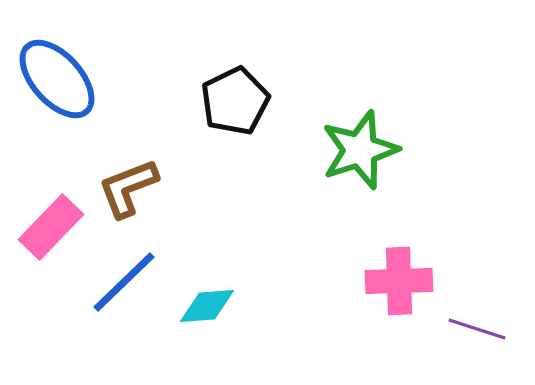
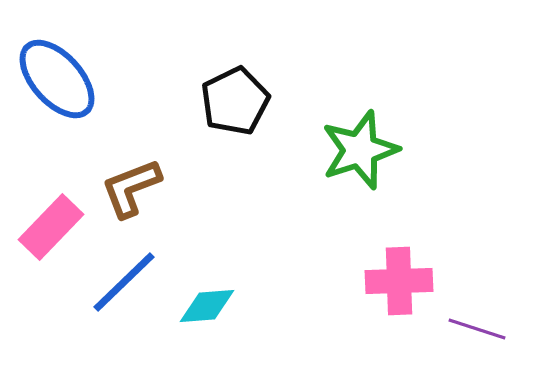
brown L-shape: moved 3 px right
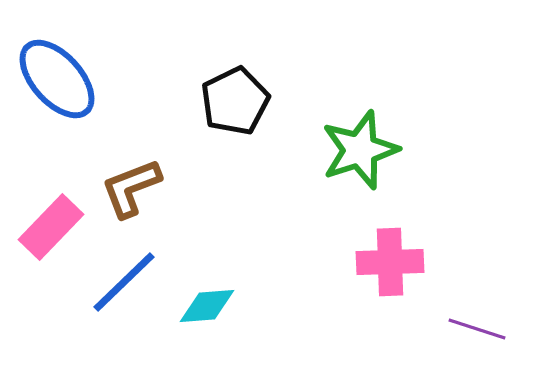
pink cross: moved 9 px left, 19 px up
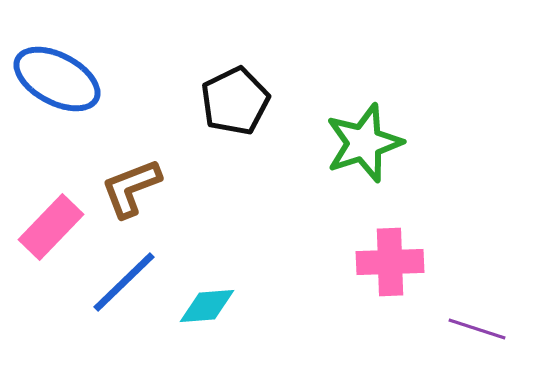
blue ellipse: rotated 20 degrees counterclockwise
green star: moved 4 px right, 7 px up
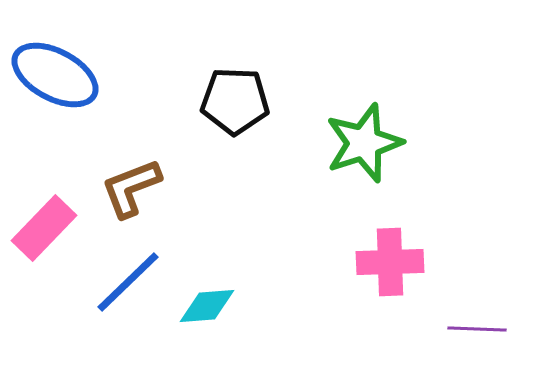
blue ellipse: moved 2 px left, 4 px up
black pentagon: rotated 28 degrees clockwise
pink rectangle: moved 7 px left, 1 px down
blue line: moved 4 px right
purple line: rotated 16 degrees counterclockwise
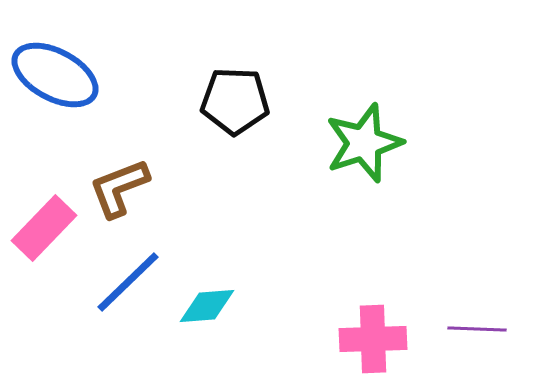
brown L-shape: moved 12 px left
pink cross: moved 17 px left, 77 px down
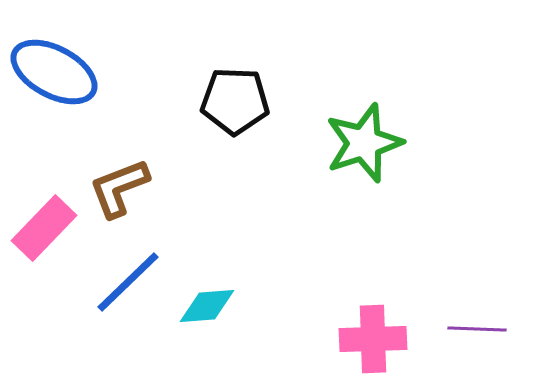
blue ellipse: moved 1 px left, 3 px up
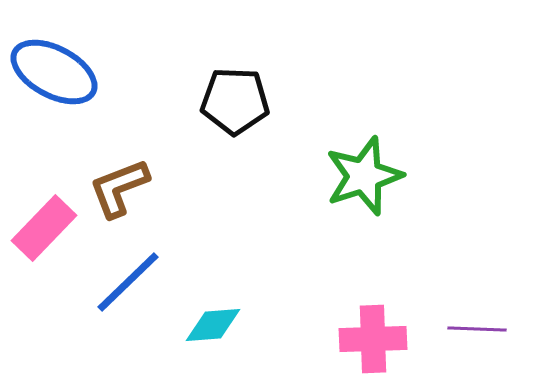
green star: moved 33 px down
cyan diamond: moved 6 px right, 19 px down
